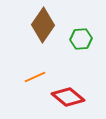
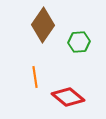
green hexagon: moved 2 px left, 3 px down
orange line: rotated 75 degrees counterclockwise
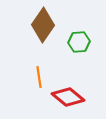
orange line: moved 4 px right
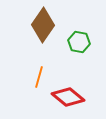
green hexagon: rotated 15 degrees clockwise
orange line: rotated 25 degrees clockwise
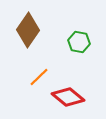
brown diamond: moved 15 px left, 5 px down
orange line: rotated 30 degrees clockwise
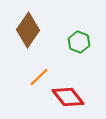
green hexagon: rotated 10 degrees clockwise
red diamond: rotated 12 degrees clockwise
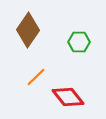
green hexagon: rotated 20 degrees counterclockwise
orange line: moved 3 px left
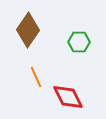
orange line: rotated 70 degrees counterclockwise
red diamond: rotated 12 degrees clockwise
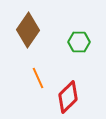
orange line: moved 2 px right, 1 px down
red diamond: rotated 72 degrees clockwise
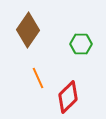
green hexagon: moved 2 px right, 2 px down
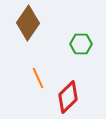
brown diamond: moved 7 px up
